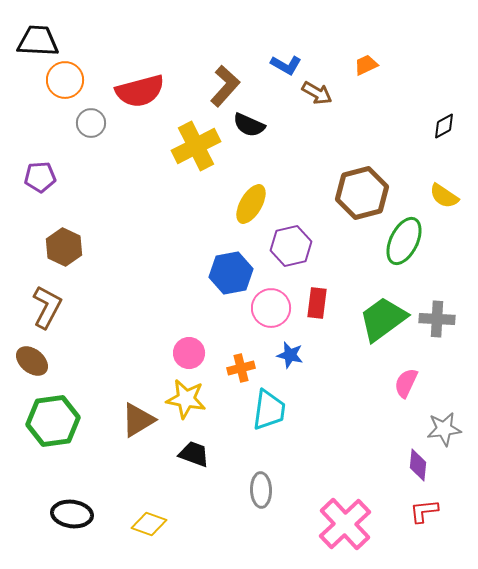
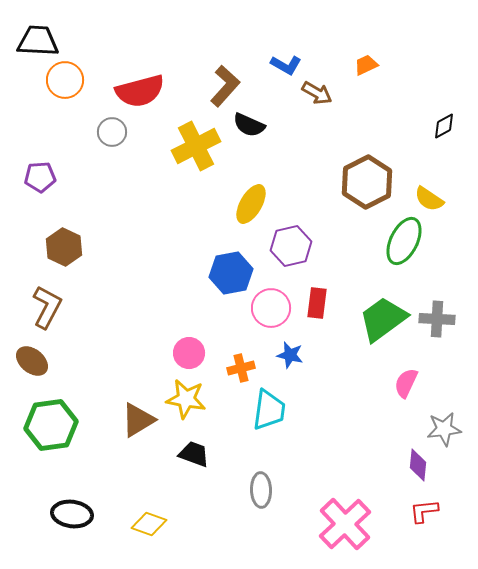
gray circle at (91, 123): moved 21 px right, 9 px down
brown hexagon at (362, 193): moved 5 px right, 11 px up; rotated 12 degrees counterclockwise
yellow semicircle at (444, 196): moved 15 px left, 3 px down
green hexagon at (53, 421): moved 2 px left, 4 px down
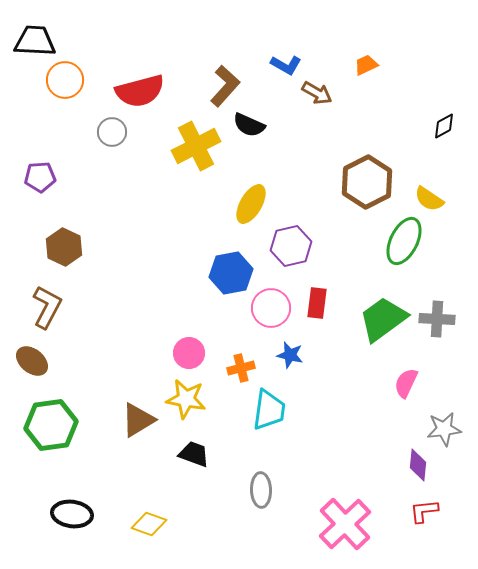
black trapezoid at (38, 41): moved 3 px left
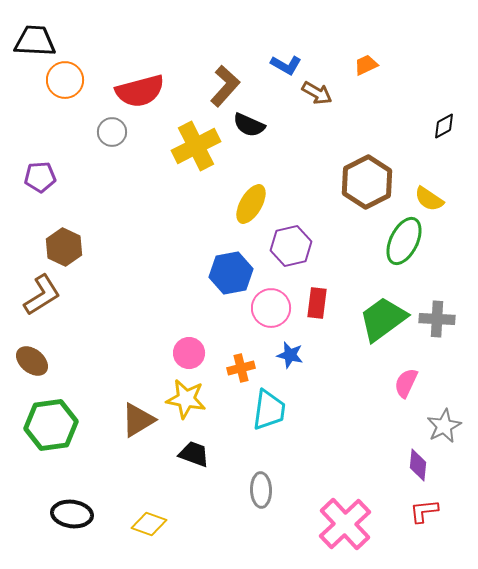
brown L-shape at (47, 307): moved 5 px left, 12 px up; rotated 30 degrees clockwise
gray star at (444, 429): moved 3 px up; rotated 20 degrees counterclockwise
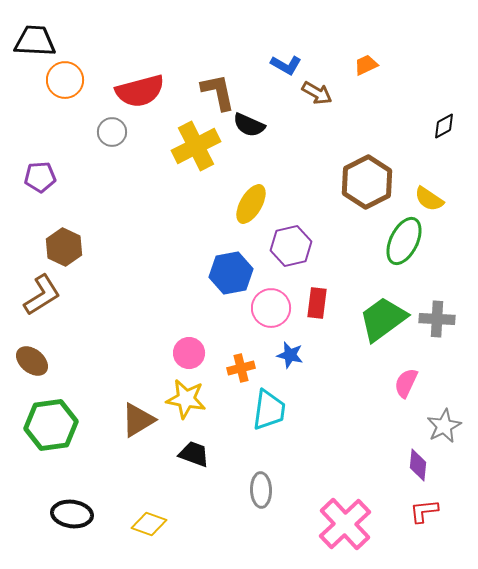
brown L-shape at (225, 86): moved 7 px left, 6 px down; rotated 54 degrees counterclockwise
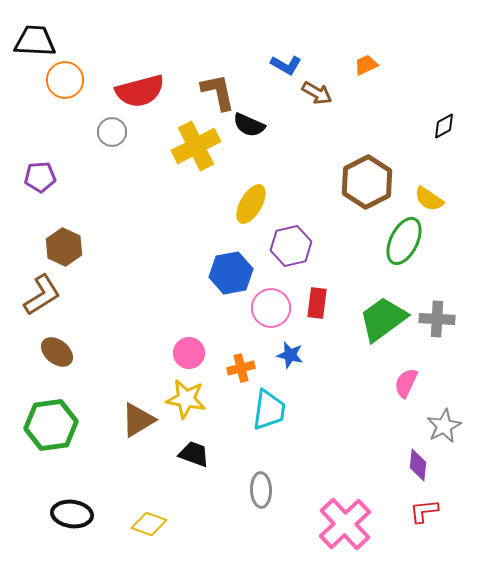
brown ellipse at (32, 361): moved 25 px right, 9 px up
